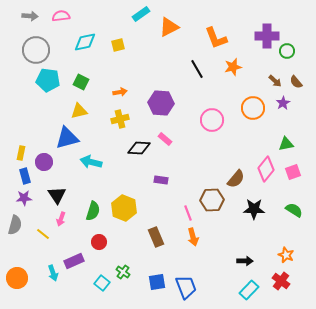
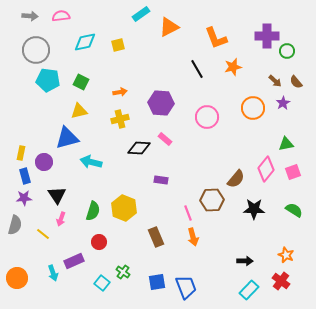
pink circle at (212, 120): moved 5 px left, 3 px up
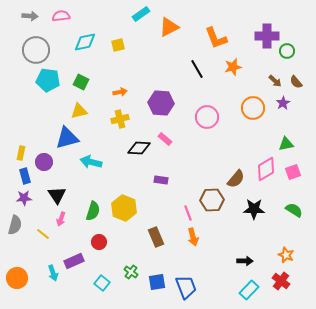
pink diamond at (266, 169): rotated 20 degrees clockwise
green cross at (123, 272): moved 8 px right
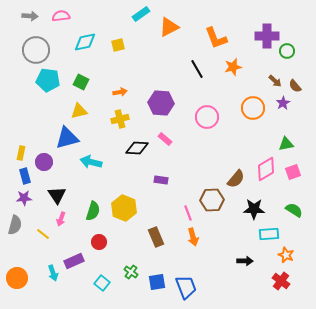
brown semicircle at (296, 82): moved 1 px left, 4 px down
black diamond at (139, 148): moved 2 px left
cyan rectangle at (249, 290): moved 20 px right, 56 px up; rotated 42 degrees clockwise
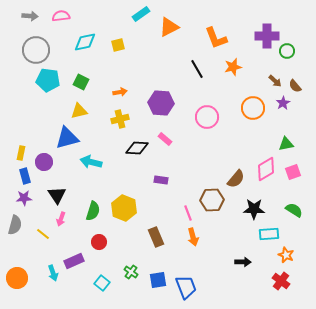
black arrow at (245, 261): moved 2 px left, 1 px down
blue square at (157, 282): moved 1 px right, 2 px up
